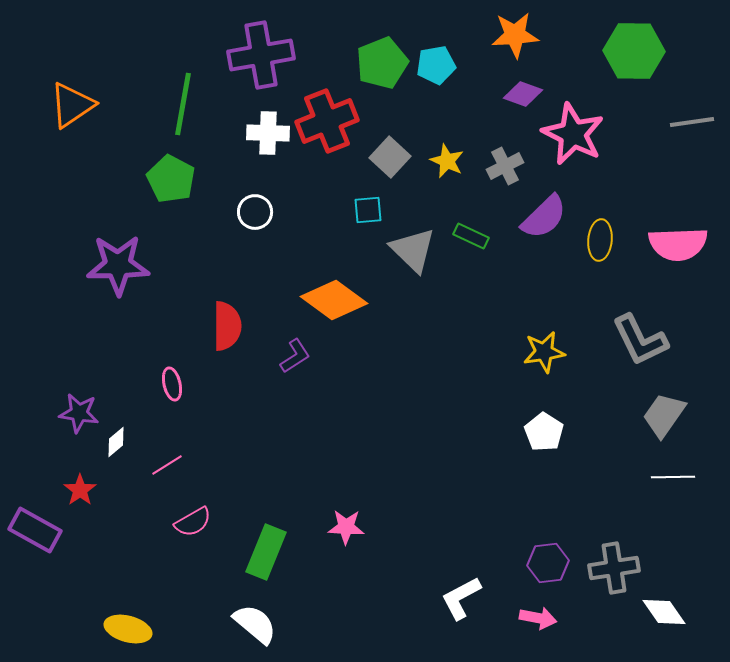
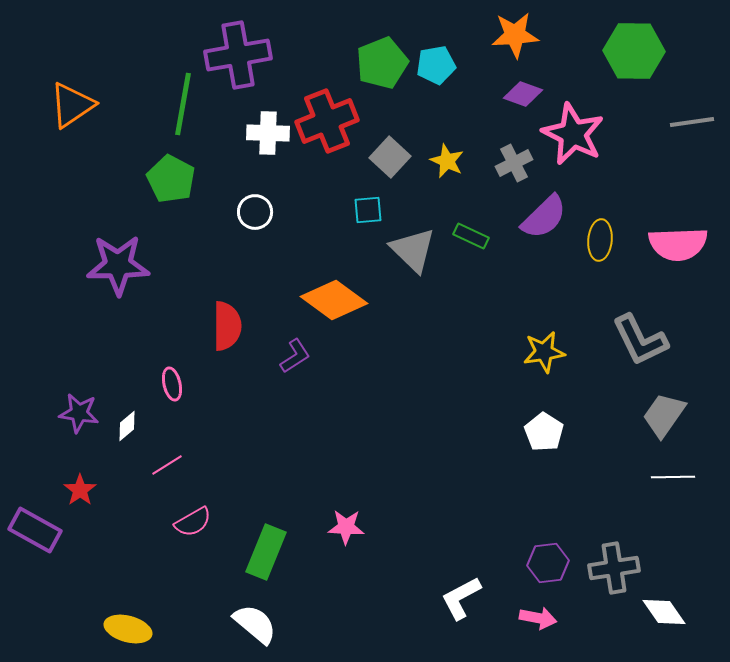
purple cross at (261, 55): moved 23 px left
gray cross at (505, 166): moved 9 px right, 3 px up
white diamond at (116, 442): moved 11 px right, 16 px up
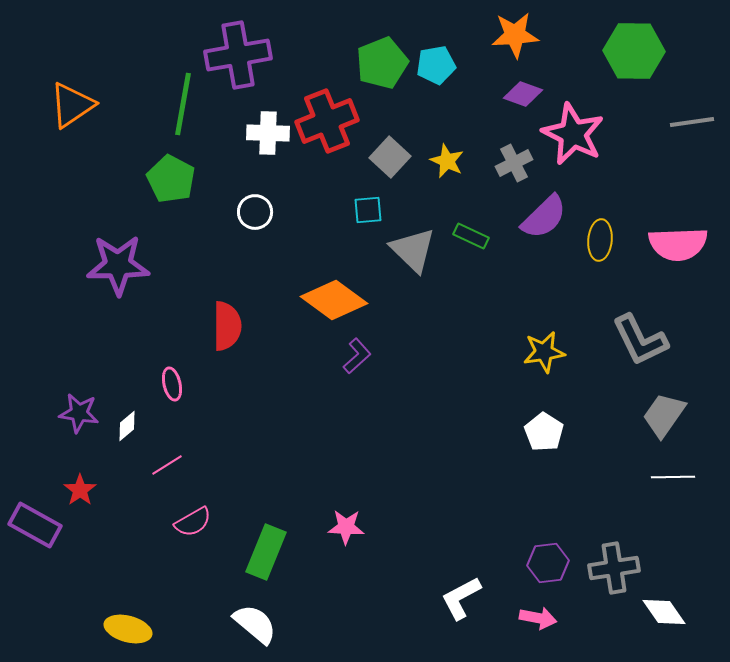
purple L-shape at (295, 356): moved 62 px right; rotated 9 degrees counterclockwise
purple rectangle at (35, 530): moved 5 px up
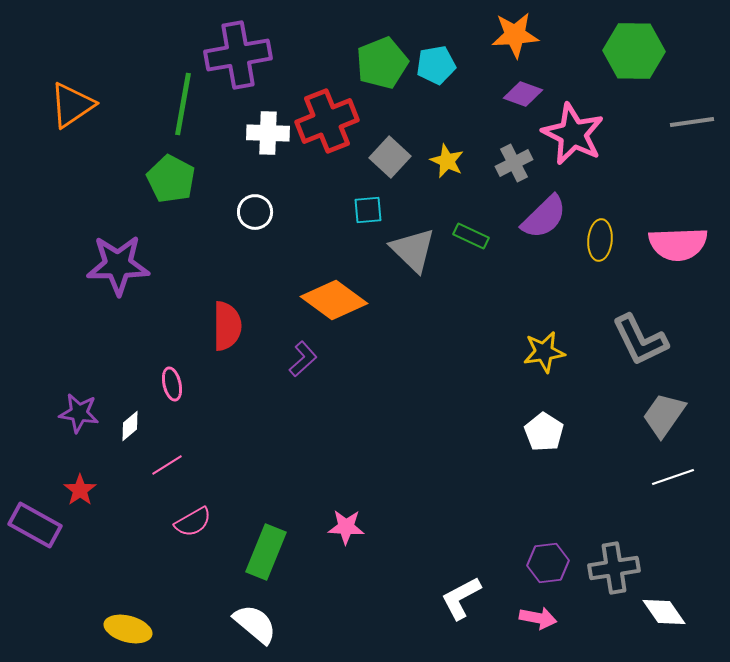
purple L-shape at (357, 356): moved 54 px left, 3 px down
white diamond at (127, 426): moved 3 px right
white line at (673, 477): rotated 18 degrees counterclockwise
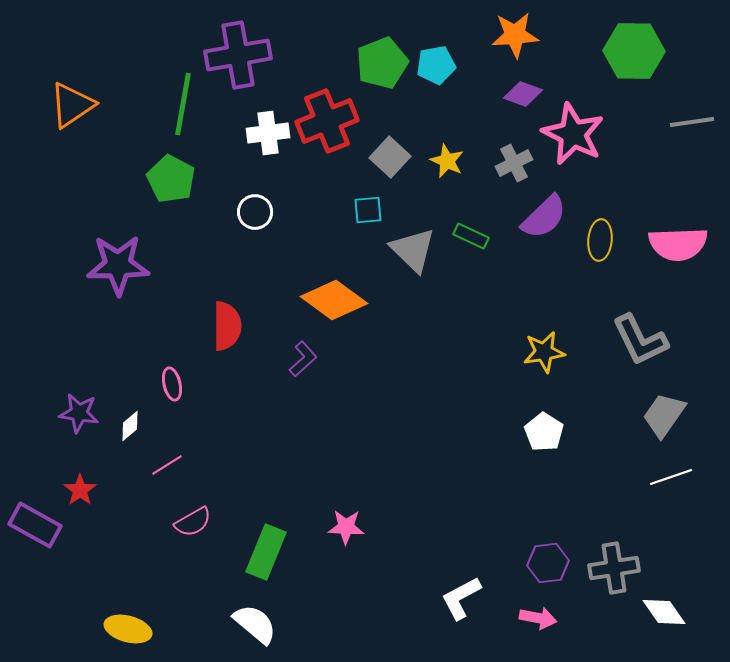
white cross at (268, 133): rotated 9 degrees counterclockwise
white line at (673, 477): moved 2 px left
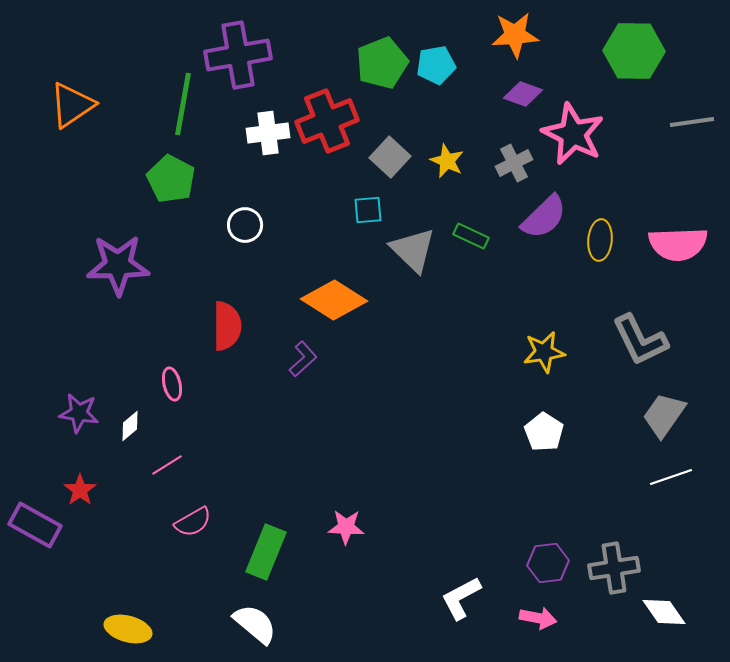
white circle at (255, 212): moved 10 px left, 13 px down
orange diamond at (334, 300): rotated 4 degrees counterclockwise
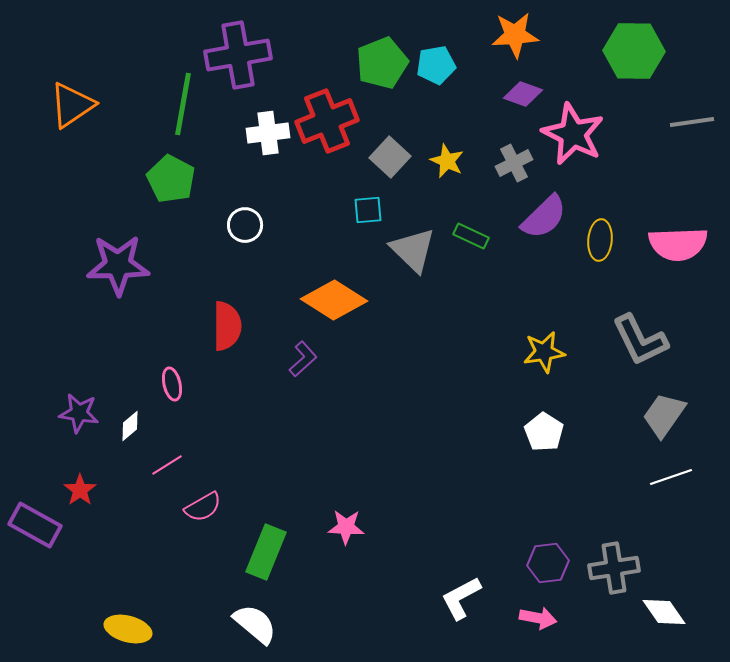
pink semicircle at (193, 522): moved 10 px right, 15 px up
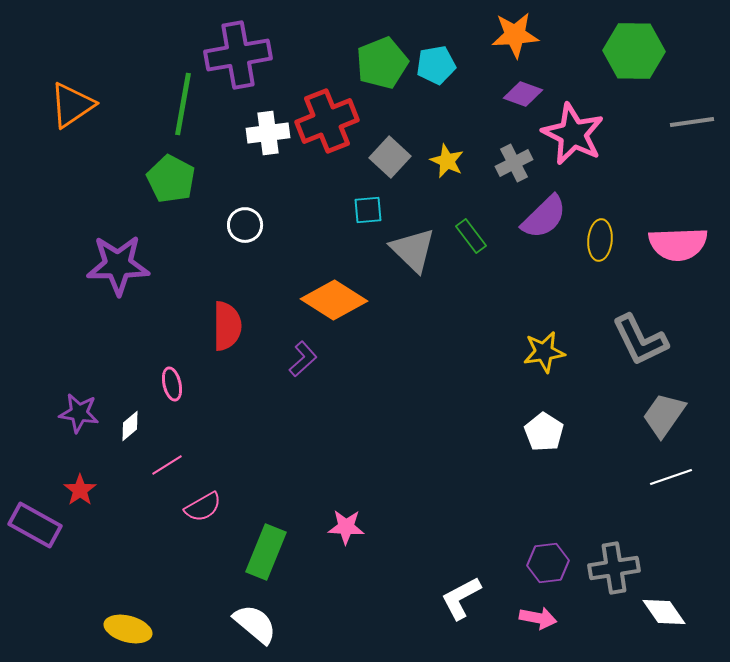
green rectangle at (471, 236): rotated 28 degrees clockwise
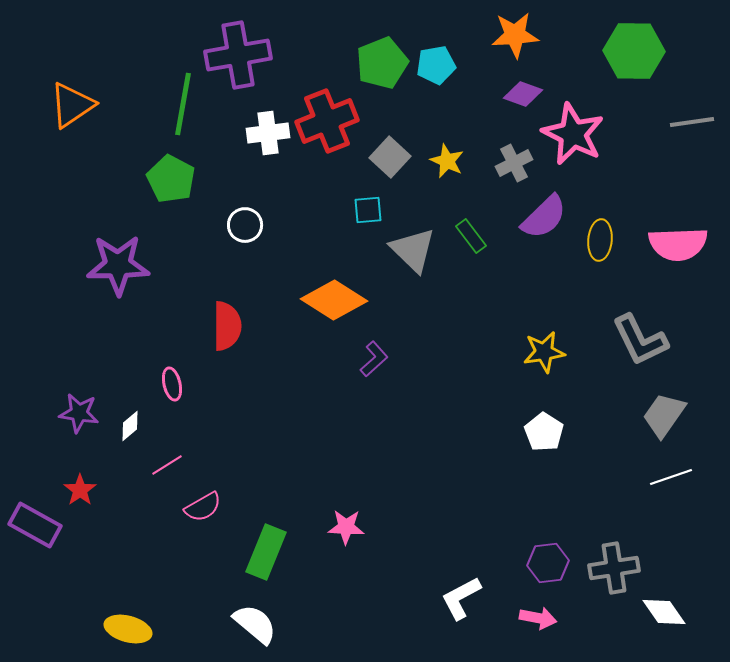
purple L-shape at (303, 359): moved 71 px right
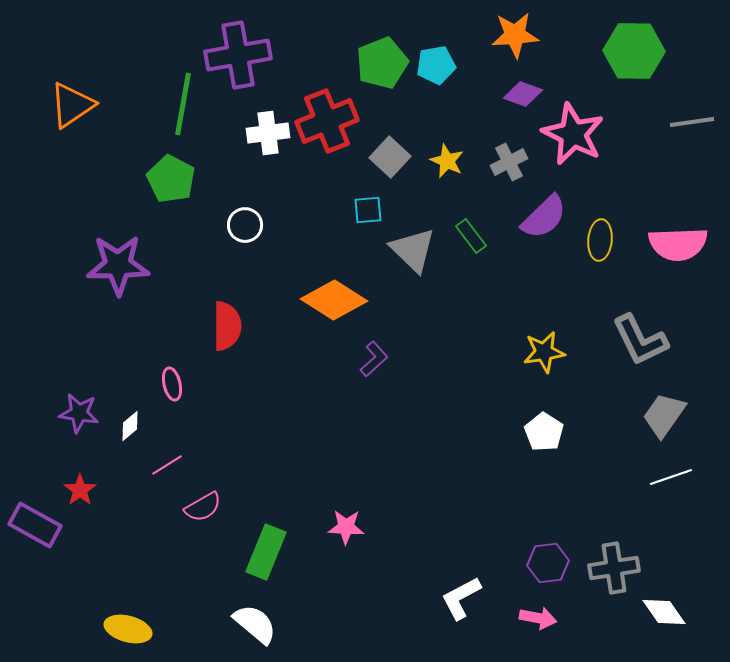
gray cross at (514, 163): moved 5 px left, 1 px up
